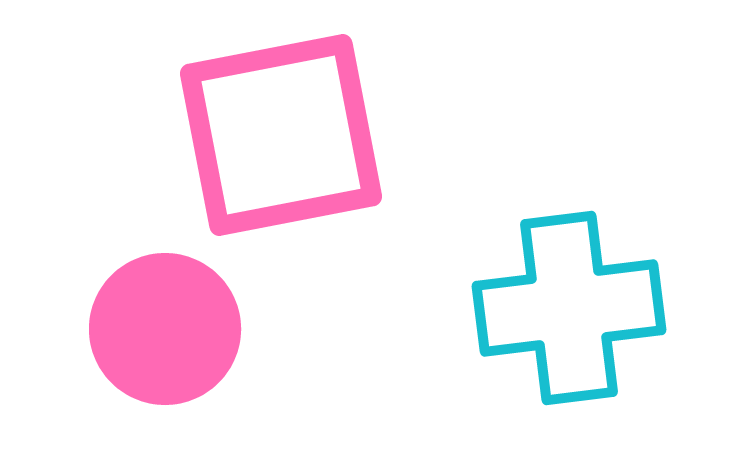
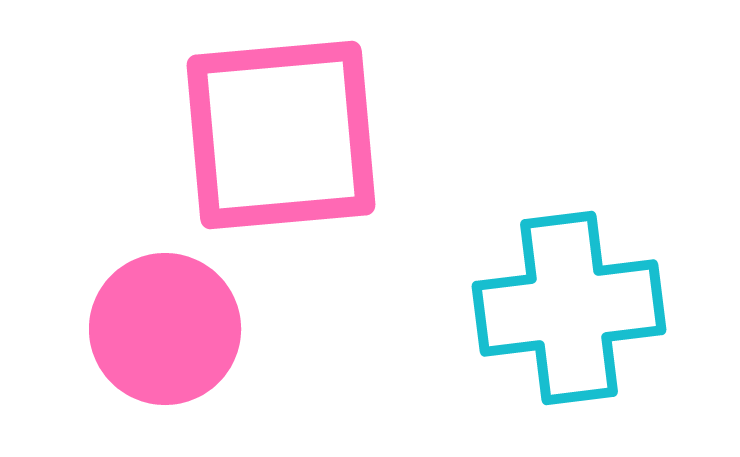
pink square: rotated 6 degrees clockwise
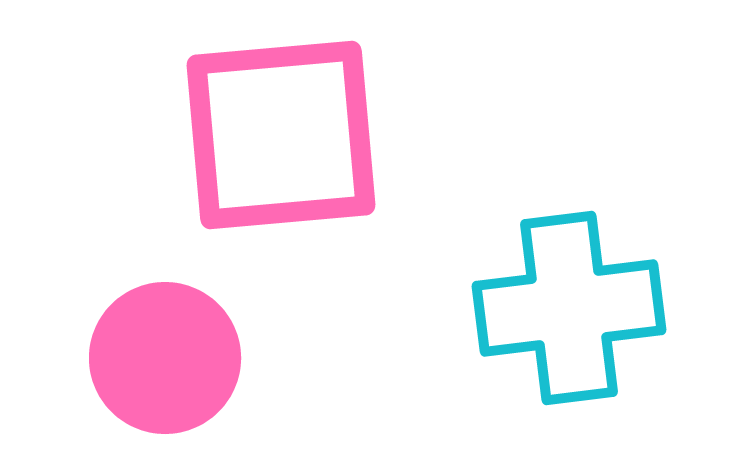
pink circle: moved 29 px down
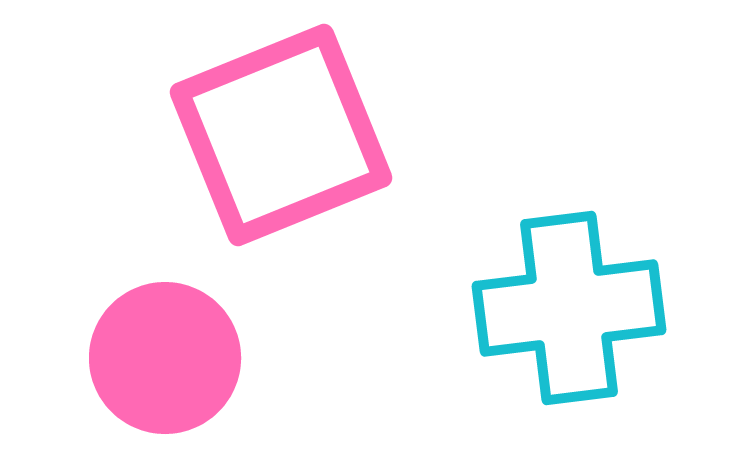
pink square: rotated 17 degrees counterclockwise
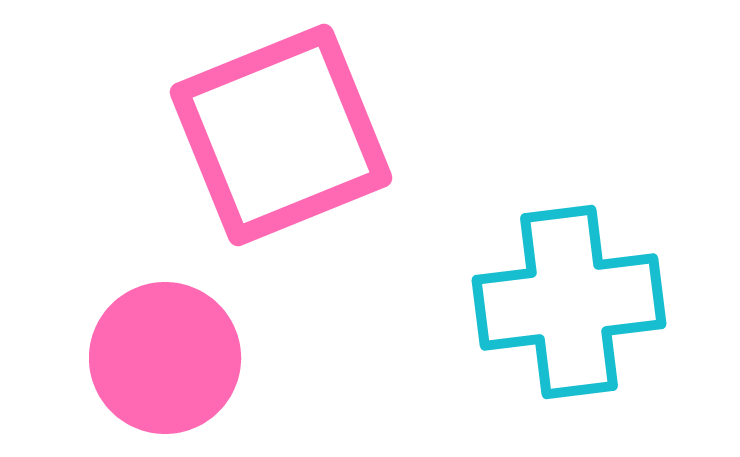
cyan cross: moved 6 px up
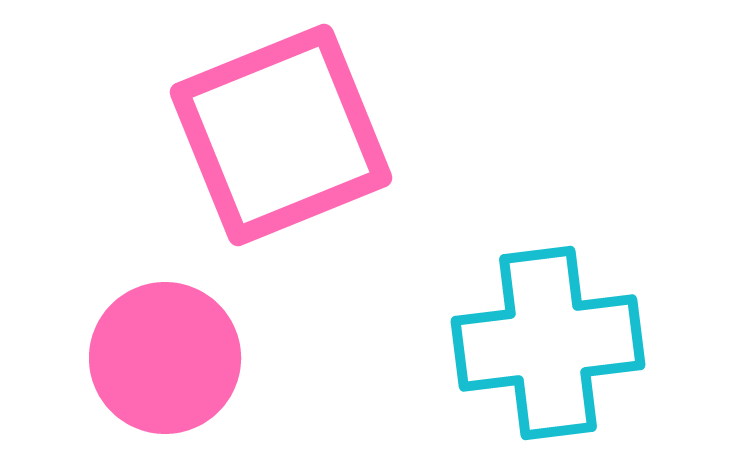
cyan cross: moved 21 px left, 41 px down
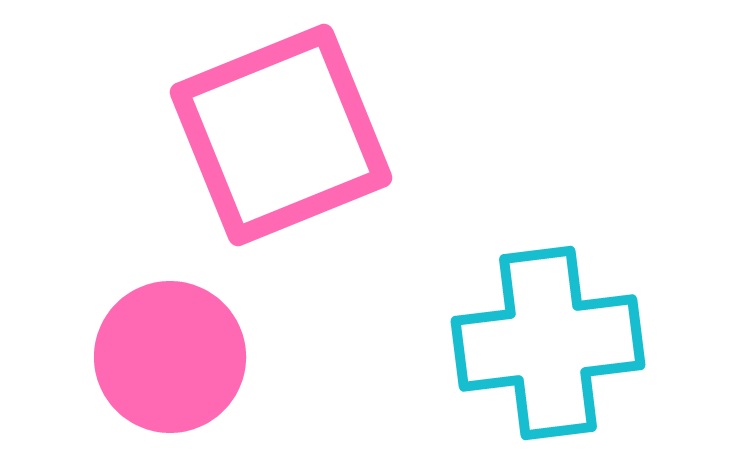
pink circle: moved 5 px right, 1 px up
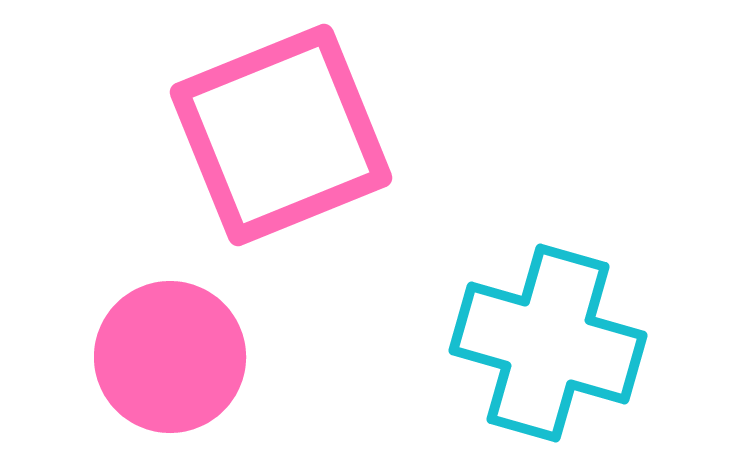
cyan cross: rotated 23 degrees clockwise
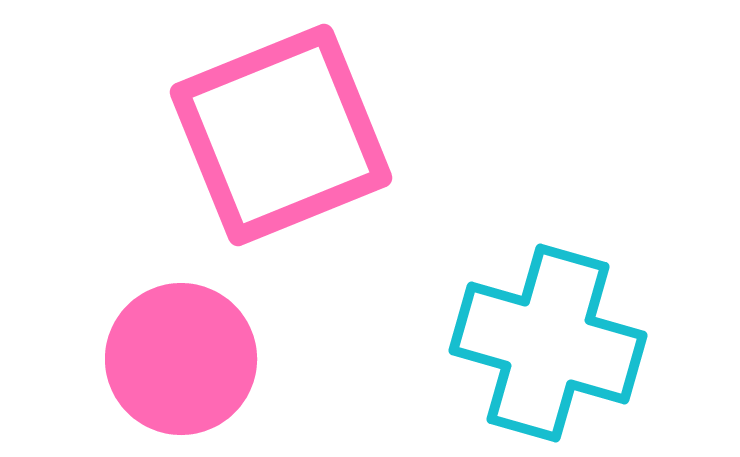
pink circle: moved 11 px right, 2 px down
